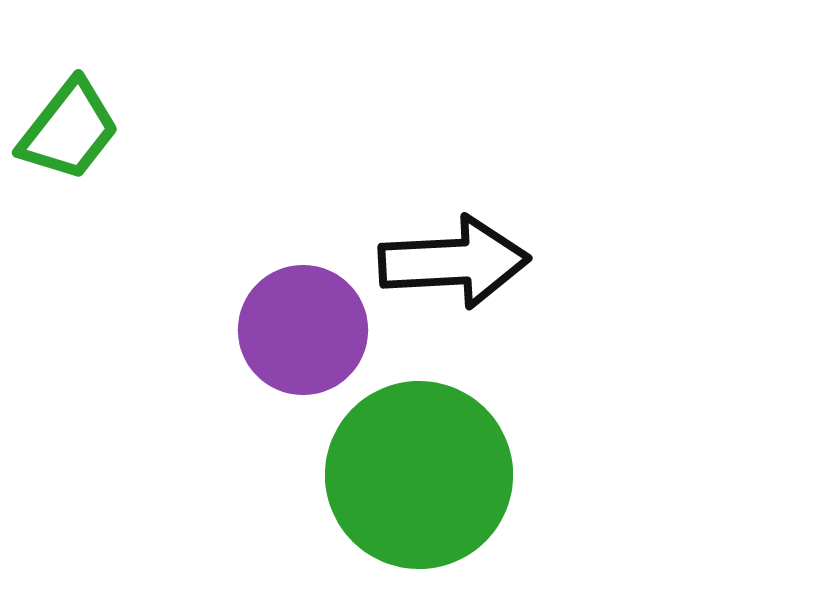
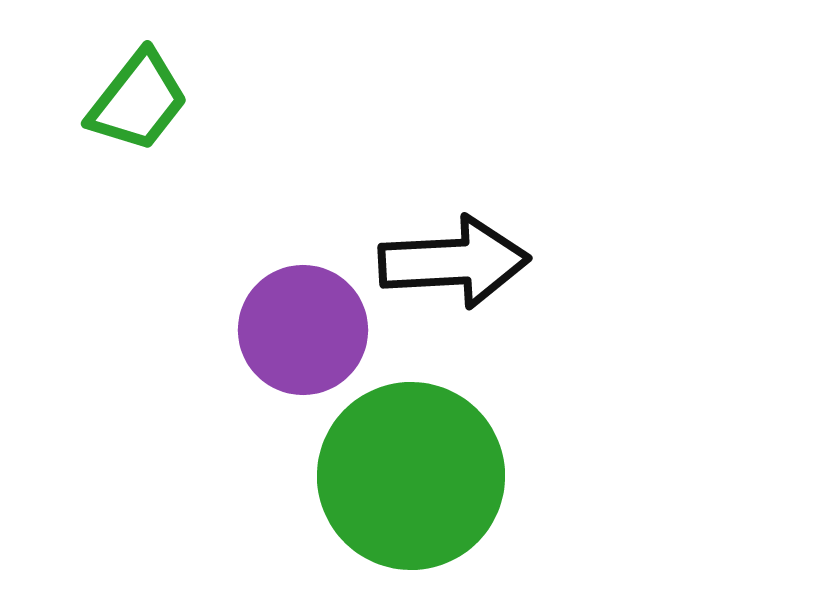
green trapezoid: moved 69 px right, 29 px up
green circle: moved 8 px left, 1 px down
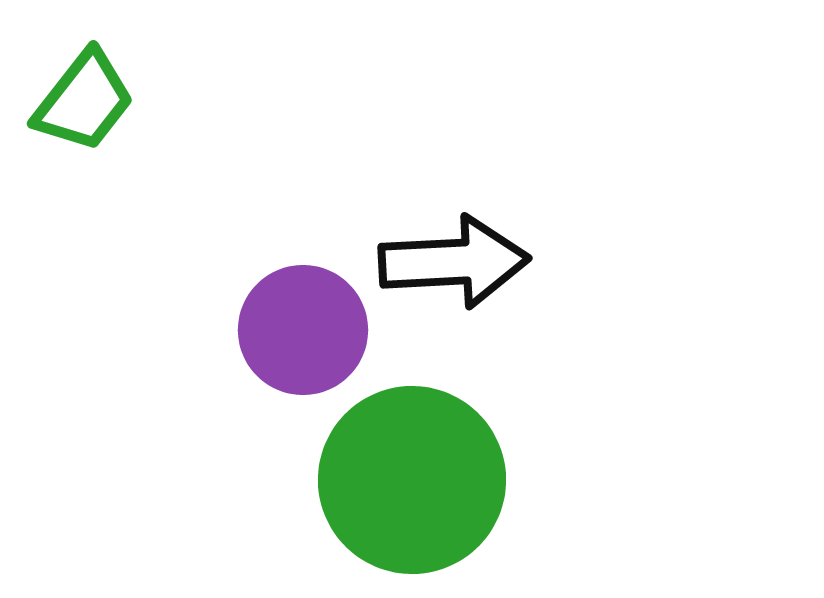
green trapezoid: moved 54 px left
green circle: moved 1 px right, 4 px down
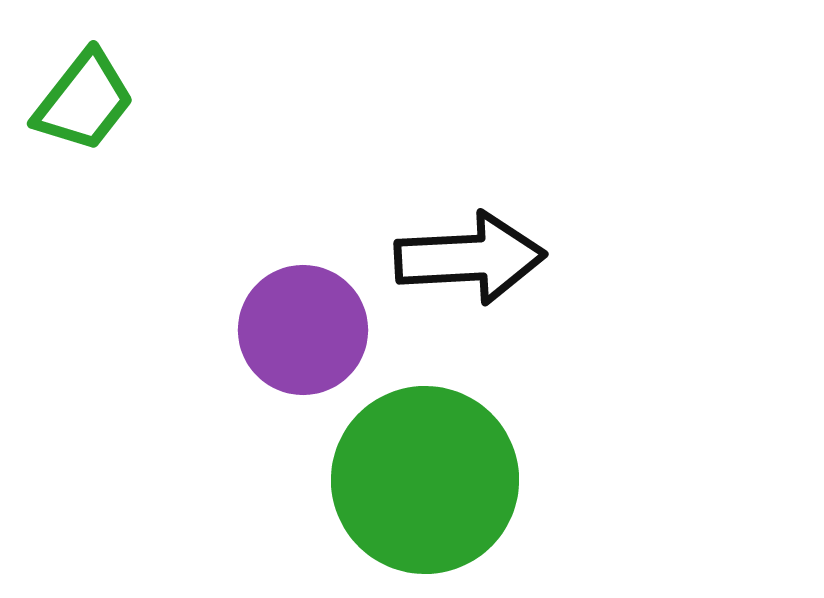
black arrow: moved 16 px right, 4 px up
green circle: moved 13 px right
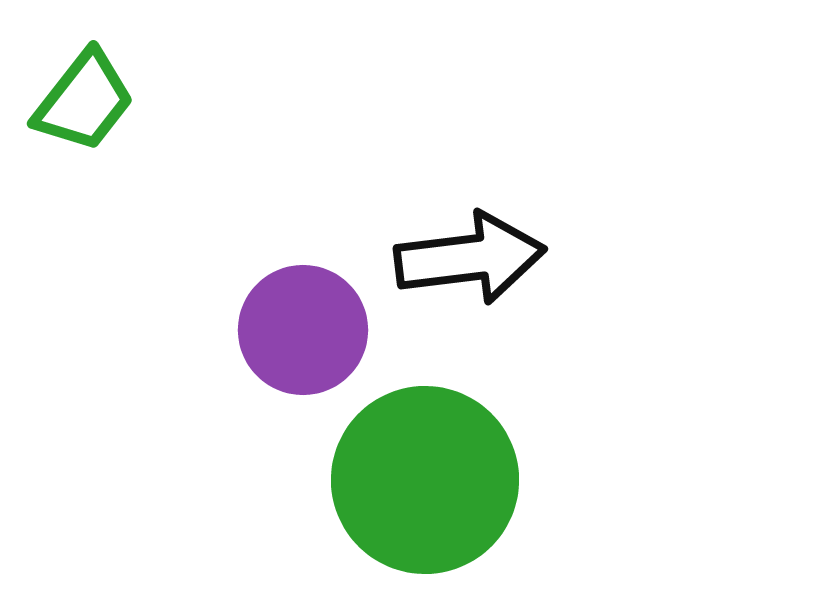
black arrow: rotated 4 degrees counterclockwise
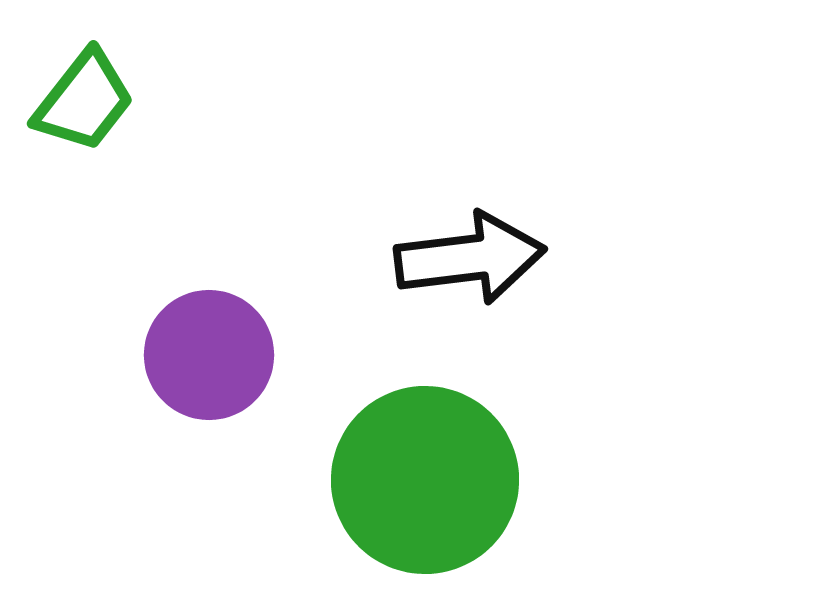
purple circle: moved 94 px left, 25 px down
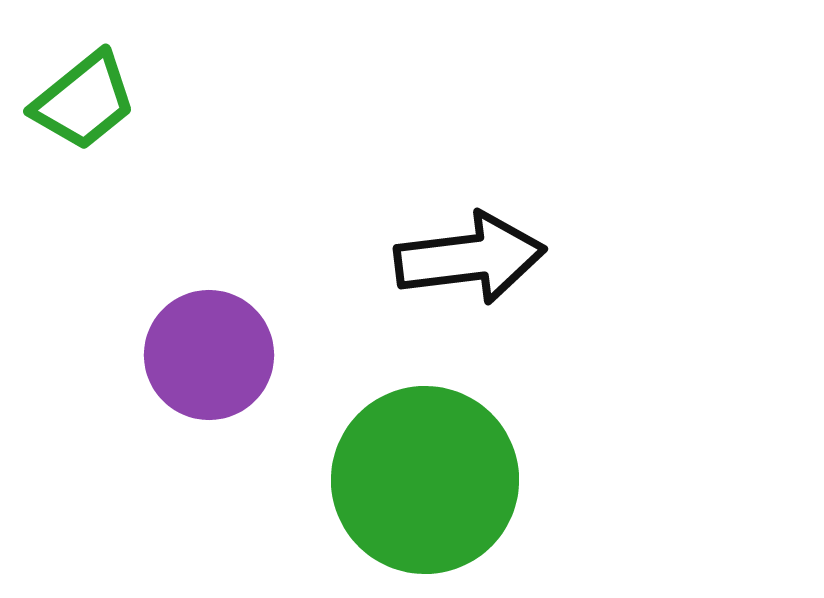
green trapezoid: rotated 13 degrees clockwise
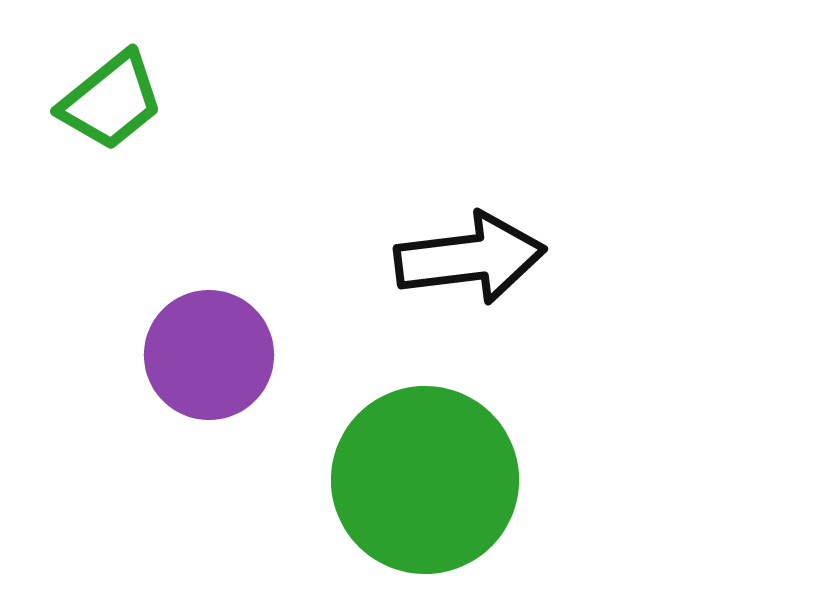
green trapezoid: moved 27 px right
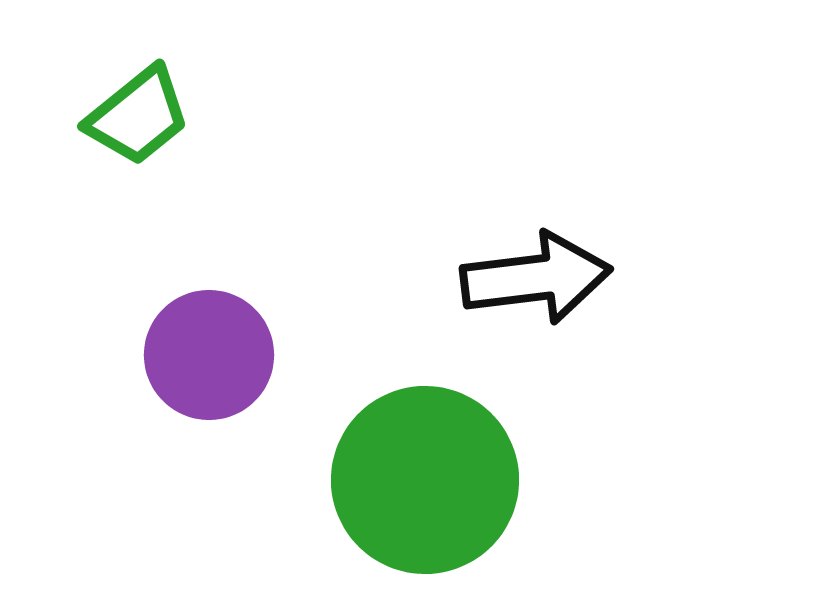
green trapezoid: moved 27 px right, 15 px down
black arrow: moved 66 px right, 20 px down
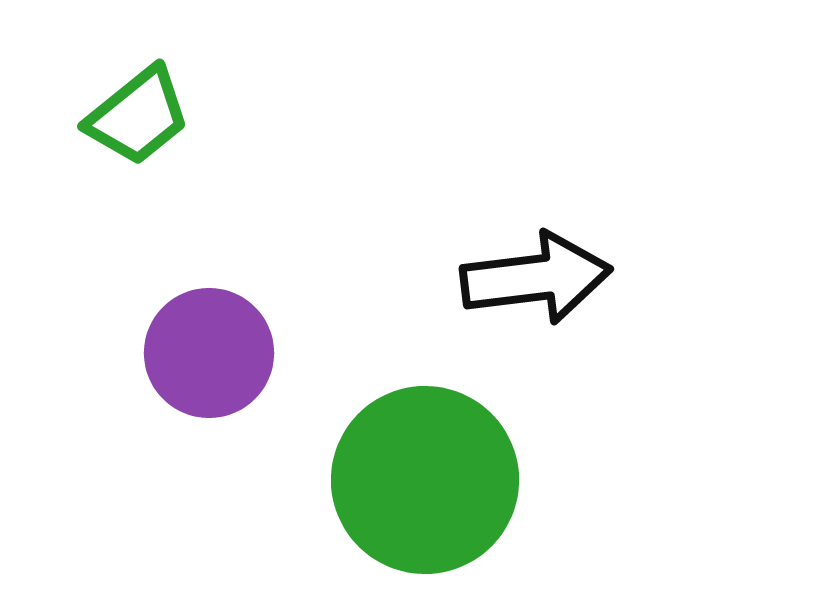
purple circle: moved 2 px up
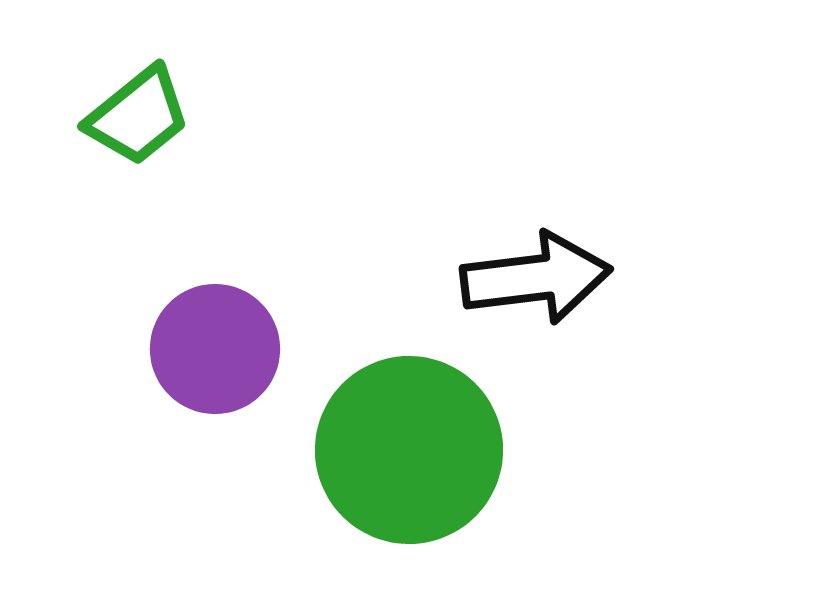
purple circle: moved 6 px right, 4 px up
green circle: moved 16 px left, 30 px up
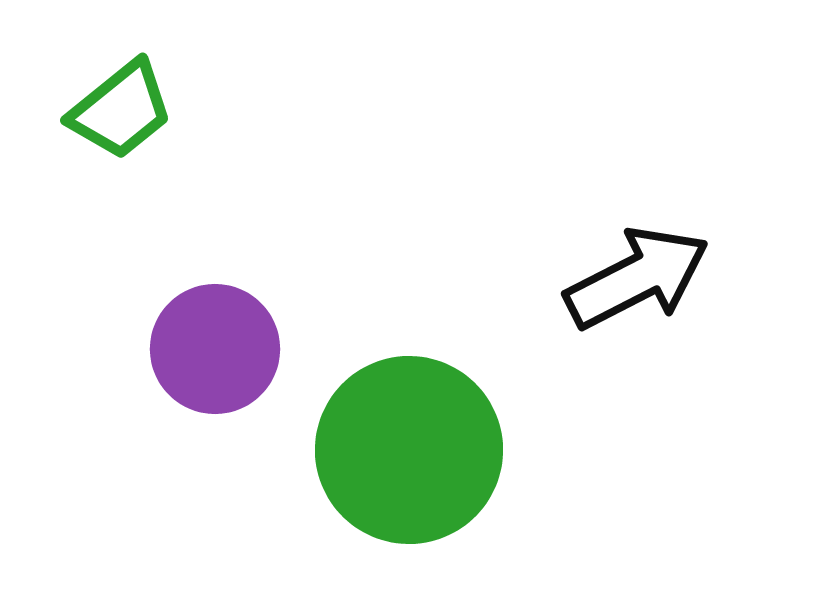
green trapezoid: moved 17 px left, 6 px up
black arrow: moved 101 px right; rotated 20 degrees counterclockwise
